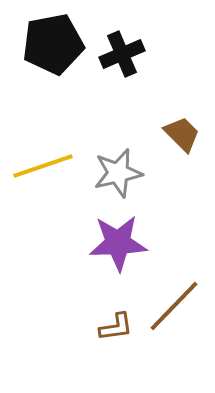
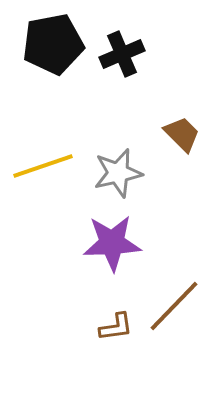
purple star: moved 6 px left
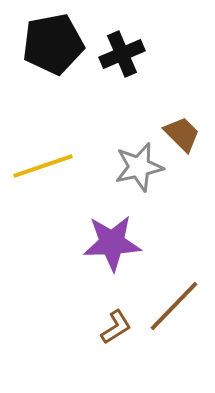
gray star: moved 21 px right, 6 px up
brown L-shape: rotated 24 degrees counterclockwise
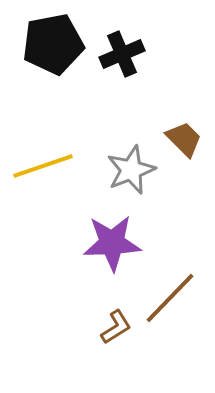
brown trapezoid: moved 2 px right, 5 px down
gray star: moved 8 px left, 3 px down; rotated 9 degrees counterclockwise
brown line: moved 4 px left, 8 px up
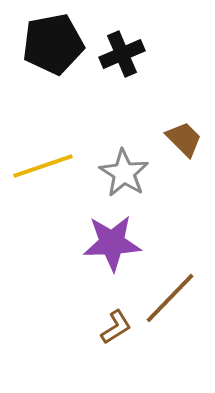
gray star: moved 7 px left, 3 px down; rotated 18 degrees counterclockwise
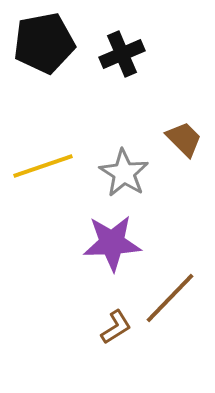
black pentagon: moved 9 px left, 1 px up
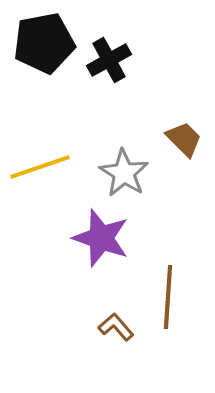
black cross: moved 13 px left, 6 px down; rotated 6 degrees counterclockwise
yellow line: moved 3 px left, 1 px down
purple star: moved 11 px left, 5 px up; rotated 22 degrees clockwise
brown line: moved 2 px left, 1 px up; rotated 40 degrees counterclockwise
brown L-shape: rotated 99 degrees counterclockwise
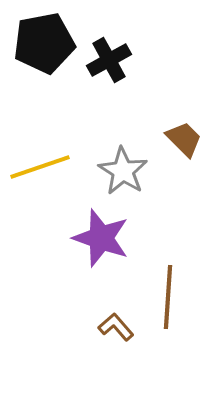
gray star: moved 1 px left, 2 px up
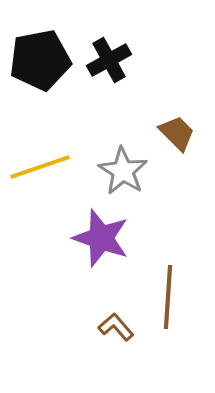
black pentagon: moved 4 px left, 17 px down
brown trapezoid: moved 7 px left, 6 px up
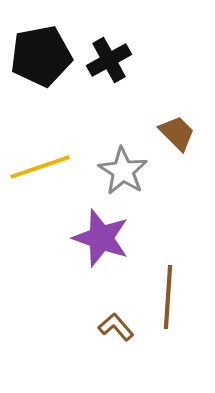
black pentagon: moved 1 px right, 4 px up
